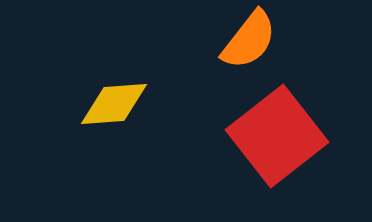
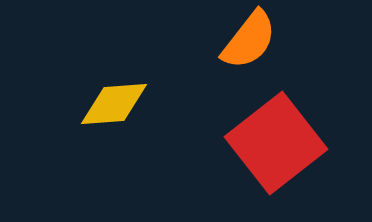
red square: moved 1 px left, 7 px down
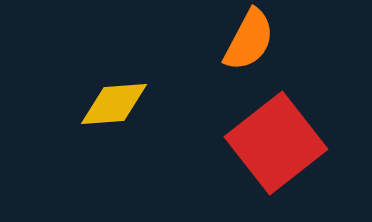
orange semicircle: rotated 10 degrees counterclockwise
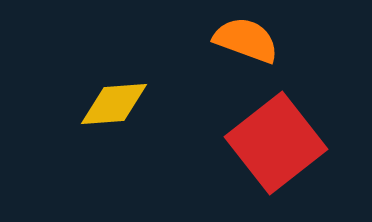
orange semicircle: moved 3 px left; rotated 98 degrees counterclockwise
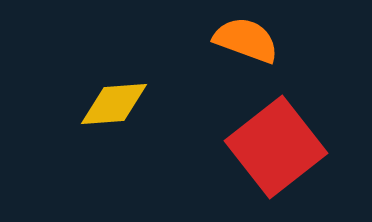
red square: moved 4 px down
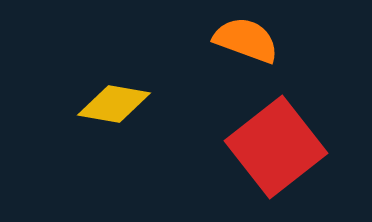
yellow diamond: rotated 14 degrees clockwise
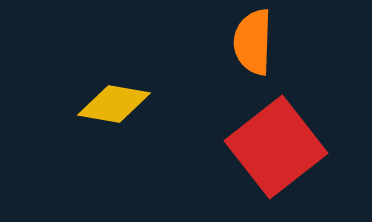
orange semicircle: moved 7 px right, 2 px down; rotated 108 degrees counterclockwise
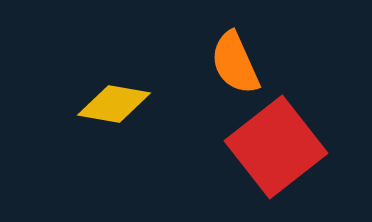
orange semicircle: moved 18 px left, 21 px down; rotated 26 degrees counterclockwise
